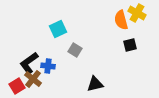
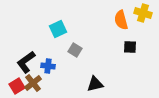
yellow cross: moved 6 px right; rotated 12 degrees counterclockwise
black square: moved 2 px down; rotated 16 degrees clockwise
black L-shape: moved 3 px left, 1 px up
brown cross: moved 4 px down; rotated 12 degrees clockwise
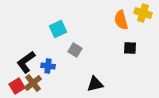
black square: moved 1 px down
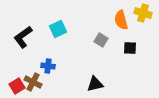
gray square: moved 26 px right, 10 px up
black L-shape: moved 3 px left, 25 px up
brown cross: moved 1 px up; rotated 24 degrees counterclockwise
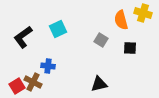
black triangle: moved 4 px right
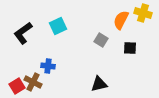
orange semicircle: rotated 42 degrees clockwise
cyan square: moved 3 px up
black L-shape: moved 4 px up
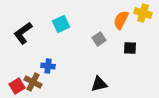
cyan square: moved 3 px right, 2 px up
gray square: moved 2 px left, 1 px up; rotated 24 degrees clockwise
